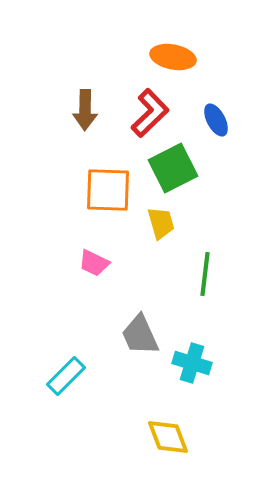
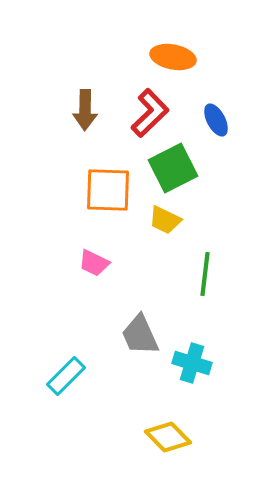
yellow trapezoid: moved 4 px right, 3 px up; rotated 132 degrees clockwise
yellow diamond: rotated 24 degrees counterclockwise
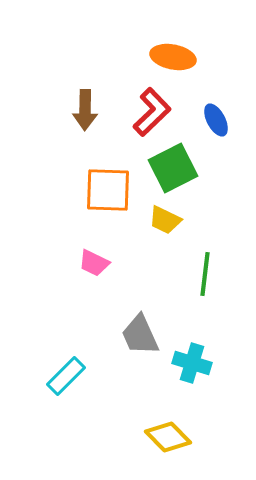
red L-shape: moved 2 px right, 1 px up
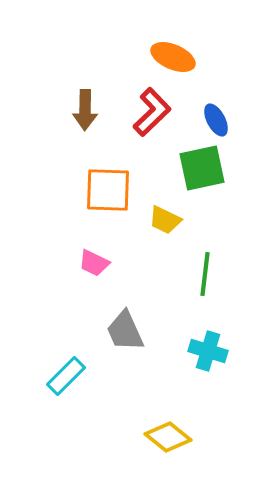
orange ellipse: rotated 12 degrees clockwise
green square: moved 29 px right; rotated 15 degrees clockwise
gray trapezoid: moved 15 px left, 4 px up
cyan cross: moved 16 px right, 12 px up
yellow diamond: rotated 6 degrees counterclockwise
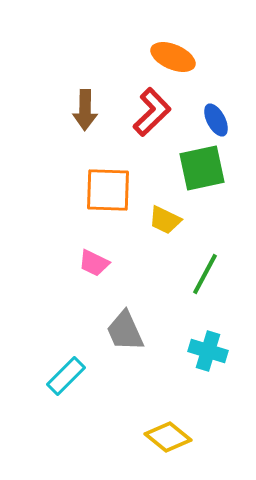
green line: rotated 21 degrees clockwise
